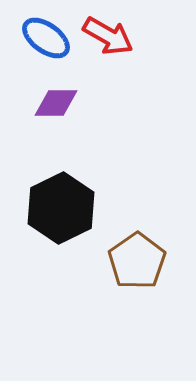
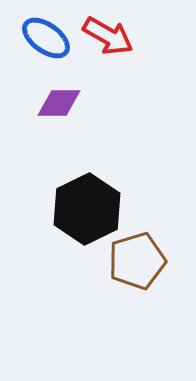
purple diamond: moved 3 px right
black hexagon: moved 26 px right, 1 px down
brown pentagon: rotated 18 degrees clockwise
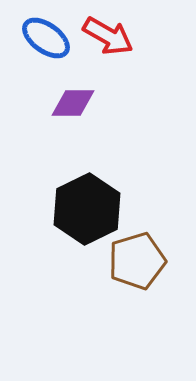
purple diamond: moved 14 px right
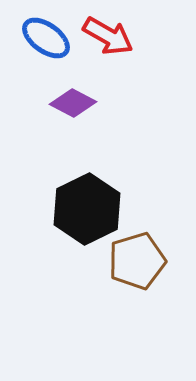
purple diamond: rotated 27 degrees clockwise
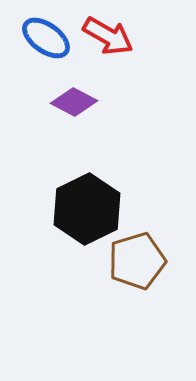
purple diamond: moved 1 px right, 1 px up
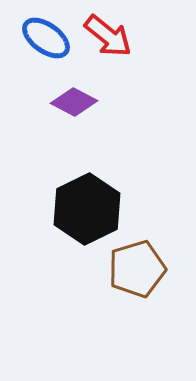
red arrow: rotated 9 degrees clockwise
brown pentagon: moved 8 px down
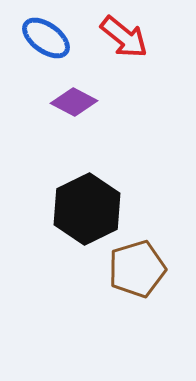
red arrow: moved 16 px right, 1 px down
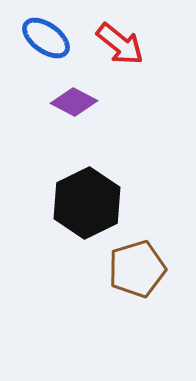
red arrow: moved 4 px left, 7 px down
black hexagon: moved 6 px up
